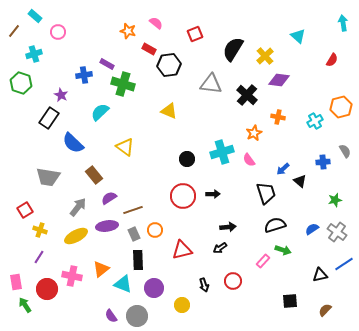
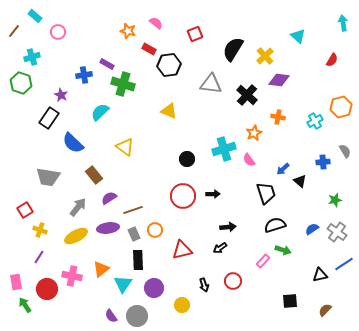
cyan cross at (34, 54): moved 2 px left, 3 px down
cyan cross at (222, 152): moved 2 px right, 3 px up
purple ellipse at (107, 226): moved 1 px right, 2 px down
cyan triangle at (123, 284): rotated 42 degrees clockwise
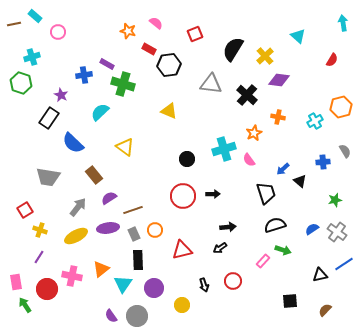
brown line at (14, 31): moved 7 px up; rotated 40 degrees clockwise
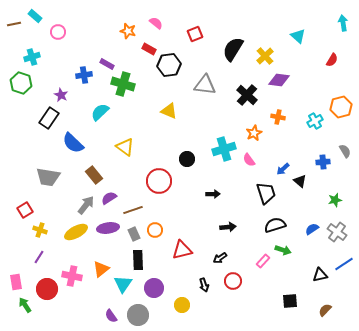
gray triangle at (211, 84): moved 6 px left, 1 px down
red circle at (183, 196): moved 24 px left, 15 px up
gray arrow at (78, 207): moved 8 px right, 2 px up
yellow ellipse at (76, 236): moved 4 px up
black arrow at (220, 248): moved 10 px down
gray circle at (137, 316): moved 1 px right, 1 px up
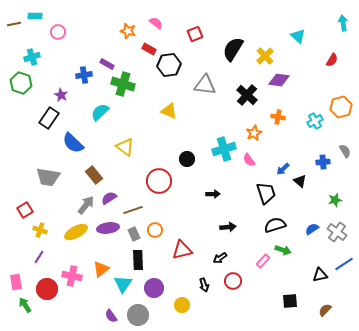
cyan rectangle at (35, 16): rotated 40 degrees counterclockwise
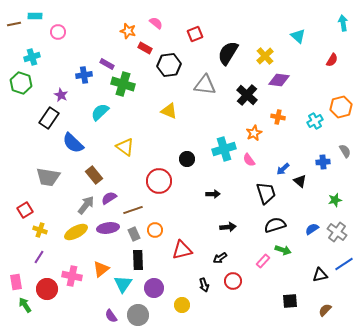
red rectangle at (149, 49): moved 4 px left, 1 px up
black semicircle at (233, 49): moved 5 px left, 4 px down
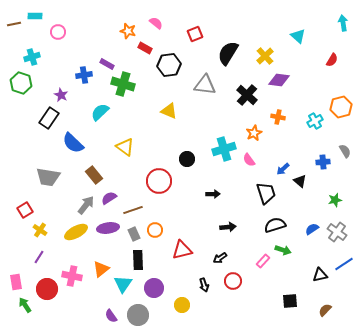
yellow cross at (40, 230): rotated 16 degrees clockwise
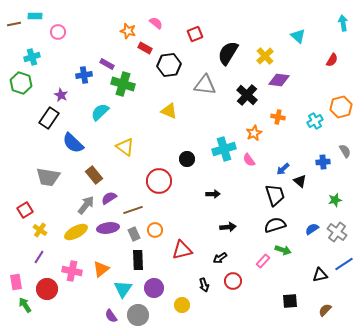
black trapezoid at (266, 193): moved 9 px right, 2 px down
pink cross at (72, 276): moved 5 px up
cyan triangle at (123, 284): moved 5 px down
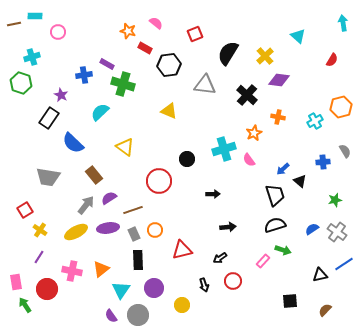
cyan triangle at (123, 289): moved 2 px left, 1 px down
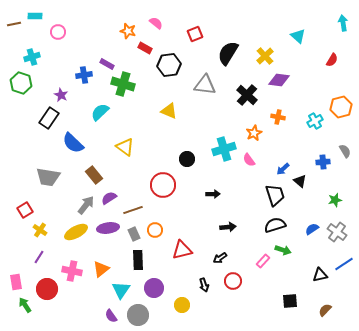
red circle at (159, 181): moved 4 px right, 4 px down
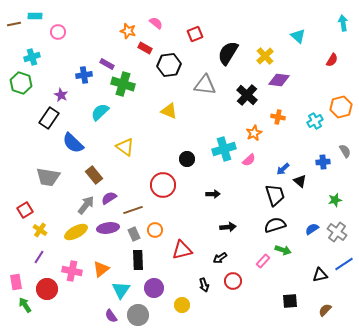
pink semicircle at (249, 160): rotated 96 degrees counterclockwise
